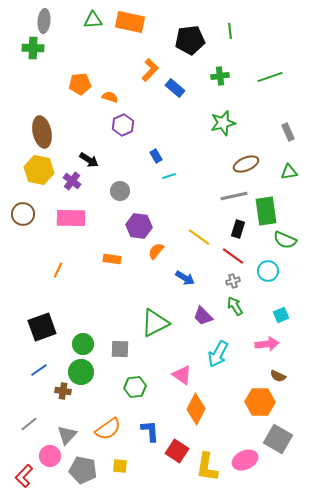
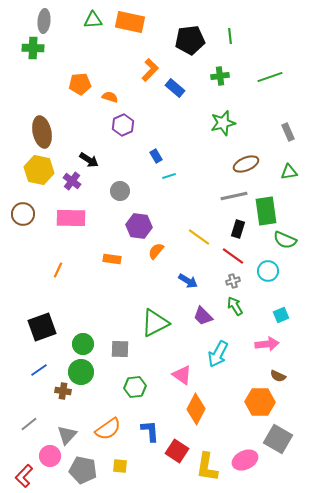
green line at (230, 31): moved 5 px down
blue arrow at (185, 278): moved 3 px right, 3 px down
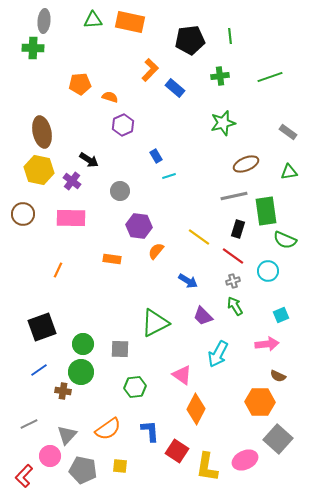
gray rectangle at (288, 132): rotated 30 degrees counterclockwise
gray line at (29, 424): rotated 12 degrees clockwise
gray square at (278, 439): rotated 12 degrees clockwise
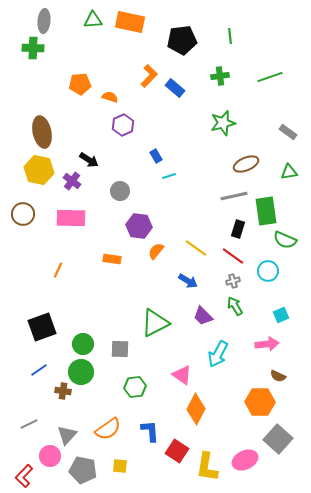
black pentagon at (190, 40): moved 8 px left
orange L-shape at (150, 70): moved 1 px left, 6 px down
yellow line at (199, 237): moved 3 px left, 11 px down
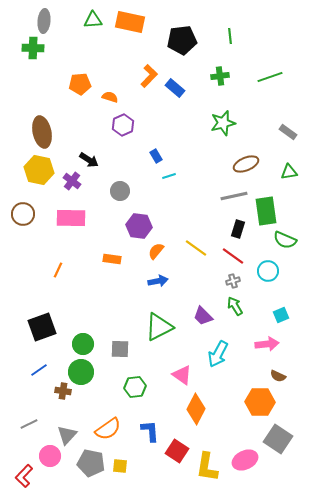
blue arrow at (188, 281): moved 30 px left; rotated 42 degrees counterclockwise
green triangle at (155, 323): moved 4 px right, 4 px down
gray square at (278, 439): rotated 8 degrees counterclockwise
gray pentagon at (83, 470): moved 8 px right, 7 px up
